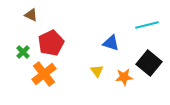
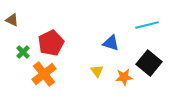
brown triangle: moved 19 px left, 5 px down
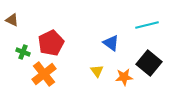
blue triangle: rotated 18 degrees clockwise
green cross: rotated 24 degrees counterclockwise
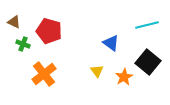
brown triangle: moved 2 px right, 2 px down
red pentagon: moved 2 px left, 12 px up; rotated 30 degrees counterclockwise
green cross: moved 8 px up
black square: moved 1 px left, 1 px up
orange star: rotated 24 degrees counterclockwise
